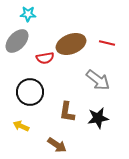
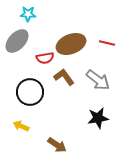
brown L-shape: moved 3 px left, 35 px up; rotated 135 degrees clockwise
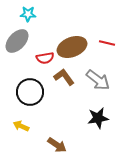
brown ellipse: moved 1 px right, 3 px down
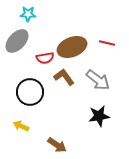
black star: moved 1 px right, 2 px up
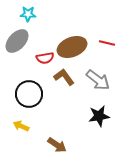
black circle: moved 1 px left, 2 px down
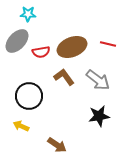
red line: moved 1 px right, 1 px down
red semicircle: moved 4 px left, 6 px up
black circle: moved 2 px down
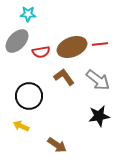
red line: moved 8 px left; rotated 21 degrees counterclockwise
